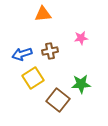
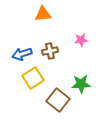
pink star: moved 2 px down
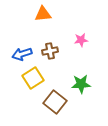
brown square: moved 3 px left, 2 px down
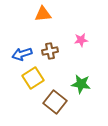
green star: rotated 12 degrees clockwise
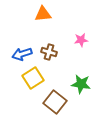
brown cross: moved 1 px left, 1 px down; rotated 28 degrees clockwise
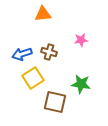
brown square: rotated 25 degrees counterclockwise
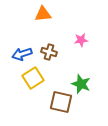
green star: rotated 12 degrees clockwise
brown square: moved 6 px right
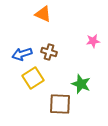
orange triangle: rotated 30 degrees clockwise
pink star: moved 12 px right, 1 px down
brown square: moved 1 px left, 2 px down; rotated 10 degrees counterclockwise
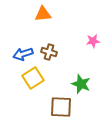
orange triangle: rotated 30 degrees counterclockwise
blue arrow: moved 1 px right
brown square: moved 1 px right, 3 px down
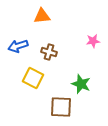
orange triangle: moved 1 px left, 2 px down
blue arrow: moved 5 px left, 8 px up
yellow square: rotated 30 degrees counterclockwise
